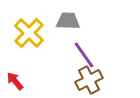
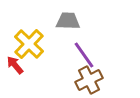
yellow cross: moved 11 px down
red arrow: moved 16 px up
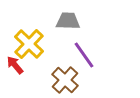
brown cross: moved 24 px left; rotated 20 degrees counterclockwise
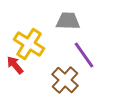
yellow cross: rotated 12 degrees counterclockwise
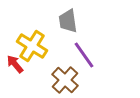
gray trapezoid: rotated 100 degrees counterclockwise
yellow cross: moved 3 px right, 2 px down
red arrow: moved 1 px up
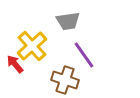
gray trapezoid: rotated 90 degrees counterclockwise
yellow cross: rotated 16 degrees clockwise
brown cross: rotated 24 degrees counterclockwise
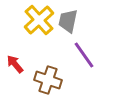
gray trapezoid: rotated 110 degrees clockwise
yellow cross: moved 7 px right, 26 px up
brown cross: moved 17 px left
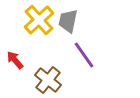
red arrow: moved 4 px up
brown cross: rotated 20 degrees clockwise
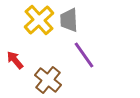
gray trapezoid: moved 1 px right, 1 px up; rotated 15 degrees counterclockwise
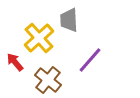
yellow cross: moved 18 px down
purple line: moved 6 px right, 5 px down; rotated 76 degrees clockwise
red arrow: moved 2 px down
